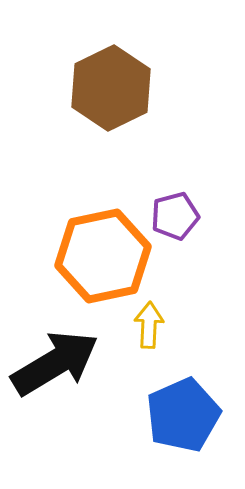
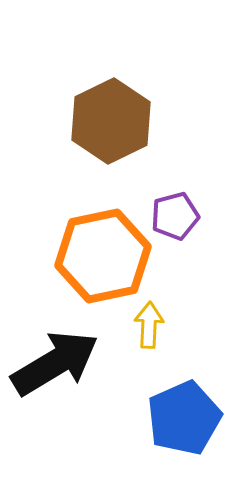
brown hexagon: moved 33 px down
blue pentagon: moved 1 px right, 3 px down
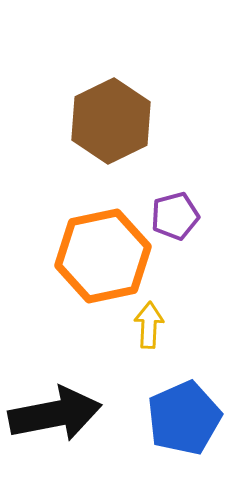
black arrow: moved 51 px down; rotated 20 degrees clockwise
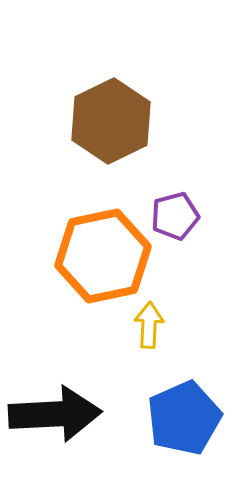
black arrow: rotated 8 degrees clockwise
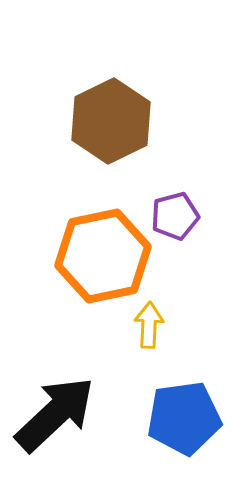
black arrow: rotated 40 degrees counterclockwise
blue pentagon: rotated 16 degrees clockwise
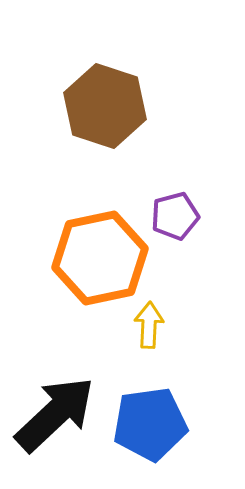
brown hexagon: moved 6 px left, 15 px up; rotated 16 degrees counterclockwise
orange hexagon: moved 3 px left, 2 px down
blue pentagon: moved 34 px left, 6 px down
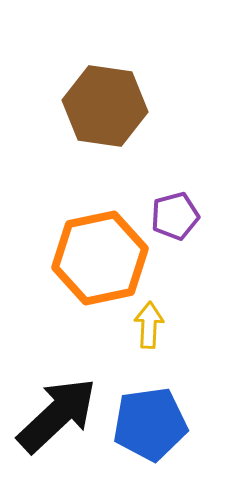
brown hexagon: rotated 10 degrees counterclockwise
black arrow: moved 2 px right, 1 px down
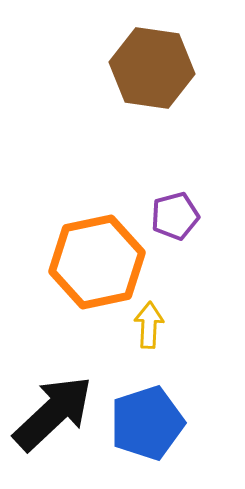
brown hexagon: moved 47 px right, 38 px up
orange hexagon: moved 3 px left, 4 px down
black arrow: moved 4 px left, 2 px up
blue pentagon: moved 3 px left, 1 px up; rotated 10 degrees counterclockwise
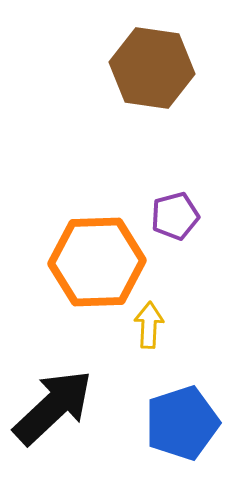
orange hexagon: rotated 10 degrees clockwise
black arrow: moved 6 px up
blue pentagon: moved 35 px right
